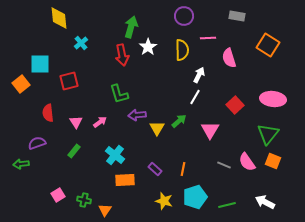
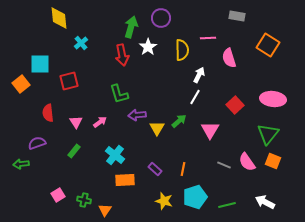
purple circle at (184, 16): moved 23 px left, 2 px down
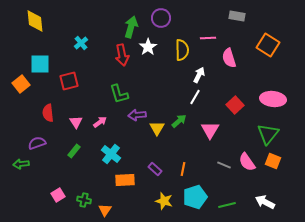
yellow diamond at (59, 18): moved 24 px left, 3 px down
cyan cross at (115, 155): moved 4 px left, 1 px up
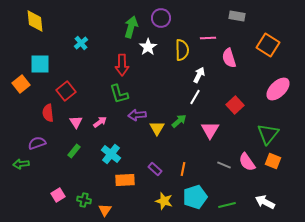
red arrow at (122, 55): moved 10 px down; rotated 10 degrees clockwise
red square at (69, 81): moved 3 px left, 10 px down; rotated 24 degrees counterclockwise
pink ellipse at (273, 99): moved 5 px right, 10 px up; rotated 50 degrees counterclockwise
